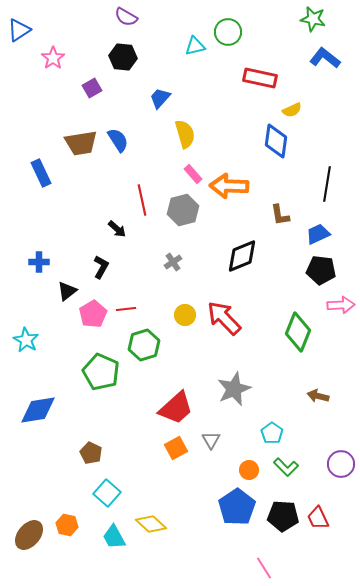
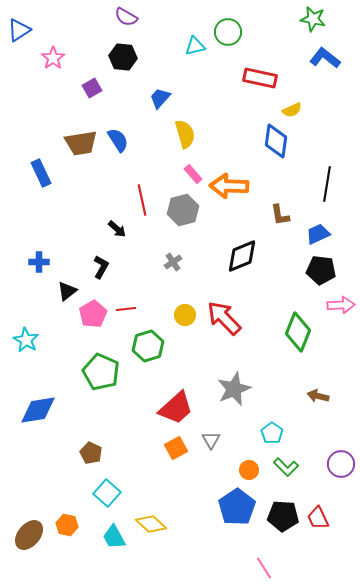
green hexagon at (144, 345): moved 4 px right, 1 px down
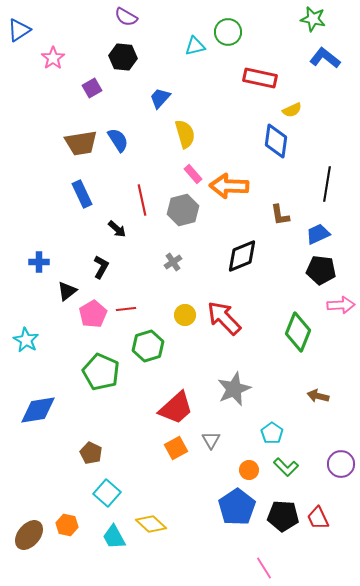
blue rectangle at (41, 173): moved 41 px right, 21 px down
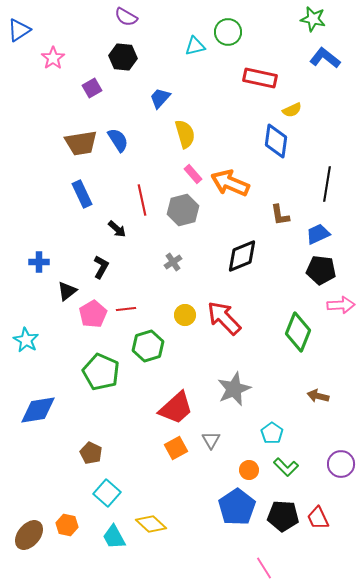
orange arrow at (229, 186): moved 1 px right, 3 px up; rotated 21 degrees clockwise
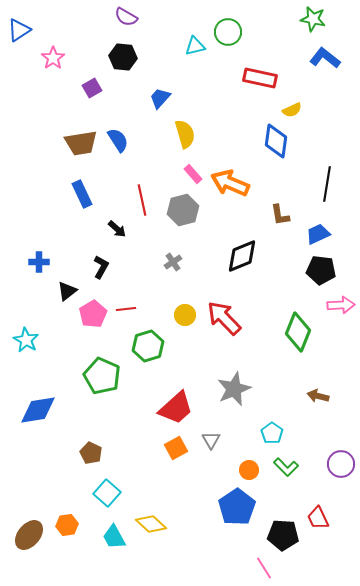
green pentagon at (101, 372): moved 1 px right, 4 px down
black pentagon at (283, 516): moved 19 px down
orange hexagon at (67, 525): rotated 20 degrees counterclockwise
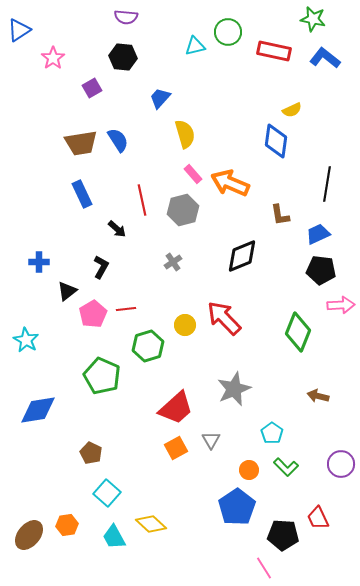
purple semicircle at (126, 17): rotated 25 degrees counterclockwise
red rectangle at (260, 78): moved 14 px right, 27 px up
yellow circle at (185, 315): moved 10 px down
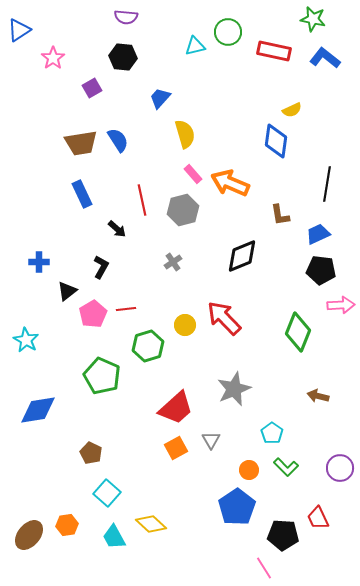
purple circle at (341, 464): moved 1 px left, 4 px down
